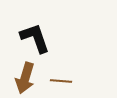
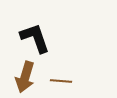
brown arrow: moved 1 px up
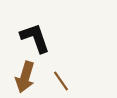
brown line: rotated 50 degrees clockwise
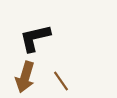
black L-shape: rotated 84 degrees counterclockwise
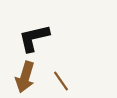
black L-shape: moved 1 px left
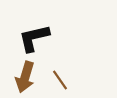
brown line: moved 1 px left, 1 px up
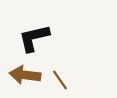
brown arrow: moved 2 px up; rotated 80 degrees clockwise
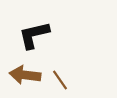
black L-shape: moved 3 px up
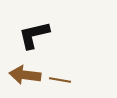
brown line: rotated 45 degrees counterclockwise
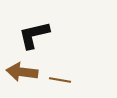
brown arrow: moved 3 px left, 3 px up
